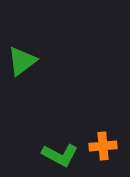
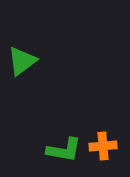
green L-shape: moved 4 px right, 5 px up; rotated 18 degrees counterclockwise
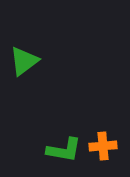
green triangle: moved 2 px right
